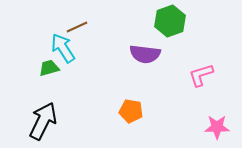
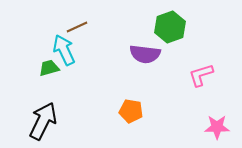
green hexagon: moved 6 px down
cyan arrow: moved 1 px right, 2 px down; rotated 8 degrees clockwise
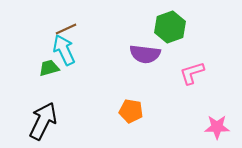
brown line: moved 11 px left, 2 px down
pink L-shape: moved 9 px left, 2 px up
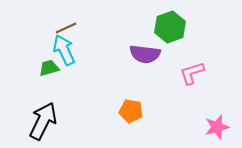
brown line: moved 1 px up
pink star: rotated 15 degrees counterclockwise
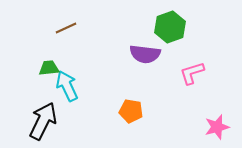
cyan arrow: moved 3 px right, 36 px down
green trapezoid: rotated 10 degrees clockwise
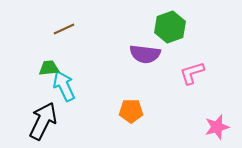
brown line: moved 2 px left, 1 px down
cyan arrow: moved 3 px left
orange pentagon: rotated 10 degrees counterclockwise
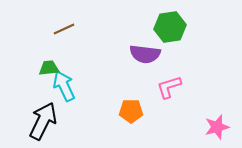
green hexagon: rotated 12 degrees clockwise
pink L-shape: moved 23 px left, 14 px down
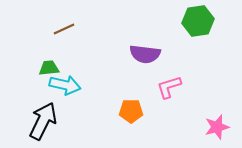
green hexagon: moved 28 px right, 6 px up
cyan arrow: moved 1 px right, 1 px up; rotated 128 degrees clockwise
